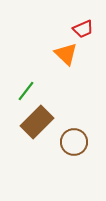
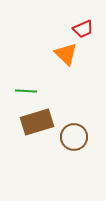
green line: rotated 55 degrees clockwise
brown rectangle: rotated 28 degrees clockwise
brown circle: moved 5 px up
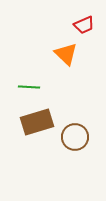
red trapezoid: moved 1 px right, 4 px up
green line: moved 3 px right, 4 px up
brown circle: moved 1 px right
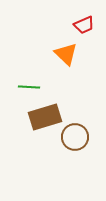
brown rectangle: moved 8 px right, 5 px up
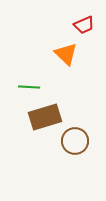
brown circle: moved 4 px down
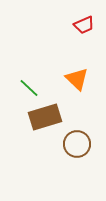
orange triangle: moved 11 px right, 25 px down
green line: moved 1 px down; rotated 40 degrees clockwise
brown circle: moved 2 px right, 3 px down
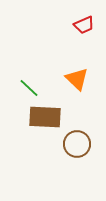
brown rectangle: rotated 20 degrees clockwise
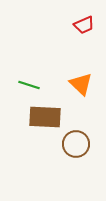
orange triangle: moved 4 px right, 5 px down
green line: moved 3 px up; rotated 25 degrees counterclockwise
brown circle: moved 1 px left
